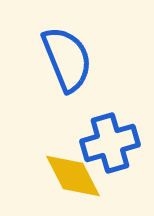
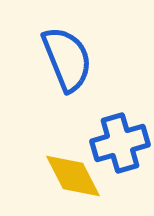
blue cross: moved 10 px right
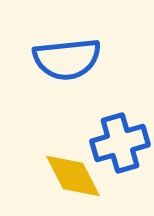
blue semicircle: rotated 106 degrees clockwise
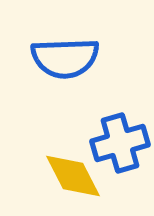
blue semicircle: moved 2 px left, 1 px up; rotated 4 degrees clockwise
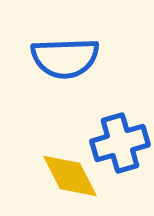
yellow diamond: moved 3 px left
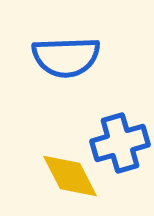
blue semicircle: moved 1 px right, 1 px up
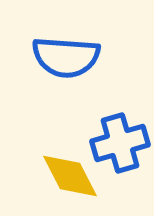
blue semicircle: rotated 6 degrees clockwise
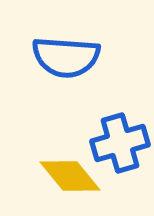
yellow diamond: rotated 12 degrees counterclockwise
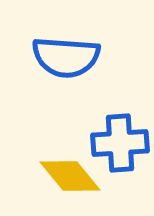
blue cross: rotated 12 degrees clockwise
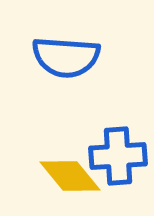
blue cross: moved 2 px left, 13 px down
